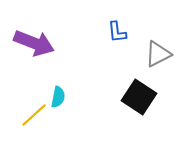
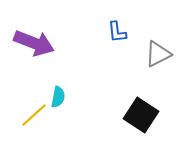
black square: moved 2 px right, 18 px down
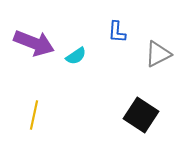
blue L-shape: rotated 10 degrees clockwise
cyan semicircle: moved 18 px right, 41 px up; rotated 45 degrees clockwise
yellow line: rotated 36 degrees counterclockwise
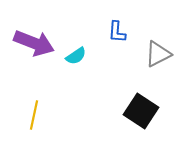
black square: moved 4 px up
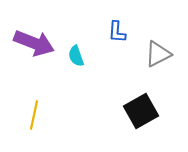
cyan semicircle: rotated 105 degrees clockwise
black square: rotated 28 degrees clockwise
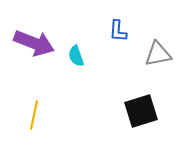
blue L-shape: moved 1 px right, 1 px up
gray triangle: rotated 16 degrees clockwise
black square: rotated 12 degrees clockwise
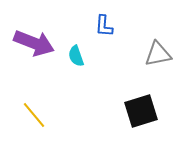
blue L-shape: moved 14 px left, 5 px up
yellow line: rotated 52 degrees counterclockwise
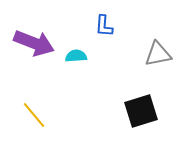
cyan semicircle: rotated 105 degrees clockwise
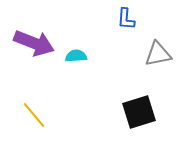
blue L-shape: moved 22 px right, 7 px up
black square: moved 2 px left, 1 px down
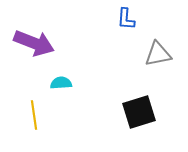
cyan semicircle: moved 15 px left, 27 px down
yellow line: rotated 32 degrees clockwise
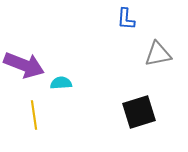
purple arrow: moved 10 px left, 22 px down
